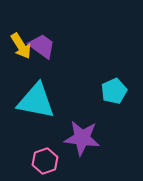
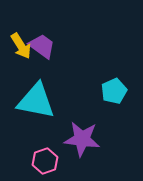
purple star: moved 1 px down
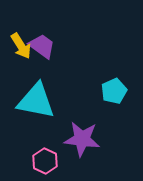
pink hexagon: rotated 15 degrees counterclockwise
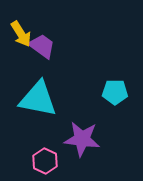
yellow arrow: moved 12 px up
cyan pentagon: moved 1 px right, 1 px down; rotated 25 degrees clockwise
cyan triangle: moved 2 px right, 2 px up
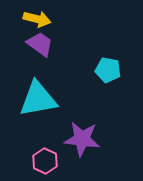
yellow arrow: moved 16 px right, 15 px up; rotated 44 degrees counterclockwise
purple trapezoid: moved 2 px left, 2 px up
cyan pentagon: moved 7 px left, 22 px up; rotated 10 degrees clockwise
cyan triangle: rotated 21 degrees counterclockwise
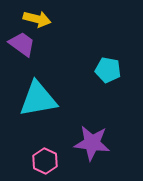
purple trapezoid: moved 18 px left
purple star: moved 10 px right, 4 px down
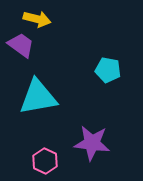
purple trapezoid: moved 1 px left, 1 px down
cyan triangle: moved 2 px up
